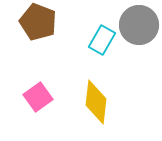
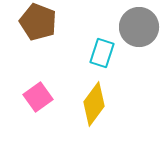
gray circle: moved 2 px down
cyan rectangle: moved 13 px down; rotated 12 degrees counterclockwise
yellow diamond: moved 2 px left, 2 px down; rotated 30 degrees clockwise
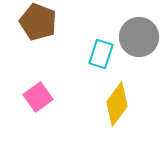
gray circle: moved 10 px down
cyan rectangle: moved 1 px left, 1 px down
yellow diamond: moved 23 px right
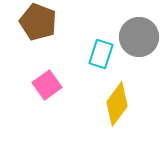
pink square: moved 9 px right, 12 px up
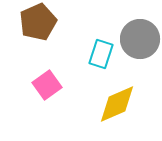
brown pentagon: rotated 27 degrees clockwise
gray circle: moved 1 px right, 2 px down
yellow diamond: rotated 30 degrees clockwise
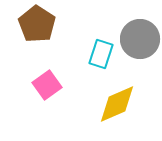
brown pentagon: moved 1 px left, 2 px down; rotated 15 degrees counterclockwise
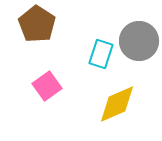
gray circle: moved 1 px left, 2 px down
pink square: moved 1 px down
